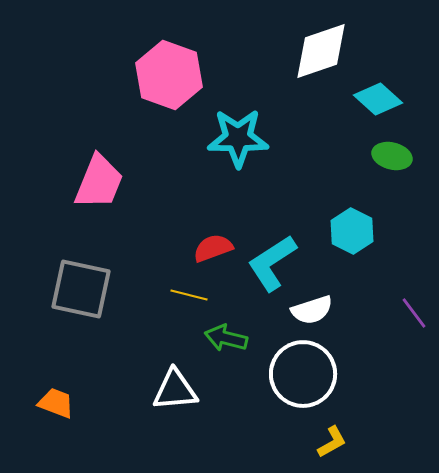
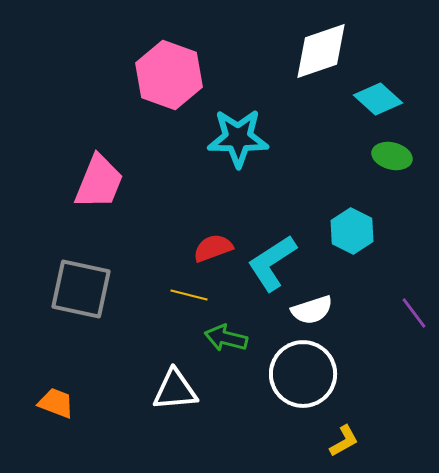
yellow L-shape: moved 12 px right, 1 px up
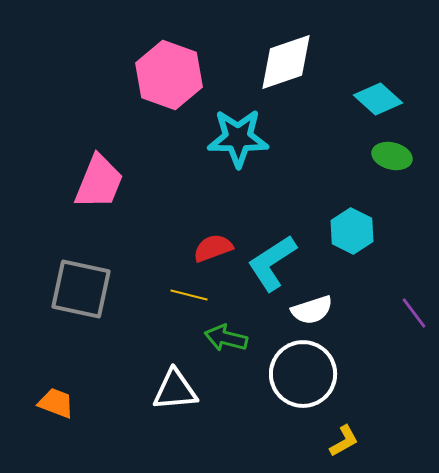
white diamond: moved 35 px left, 11 px down
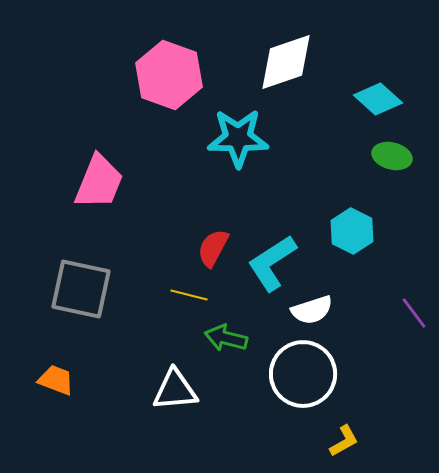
red semicircle: rotated 42 degrees counterclockwise
orange trapezoid: moved 23 px up
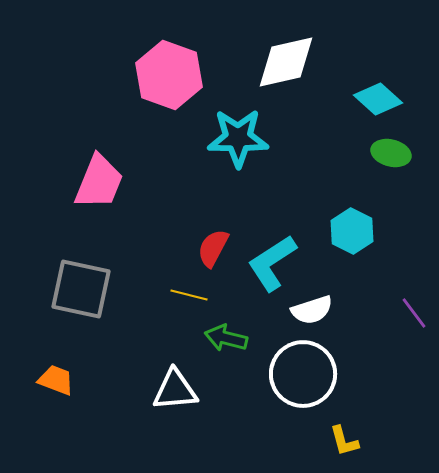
white diamond: rotated 6 degrees clockwise
green ellipse: moved 1 px left, 3 px up
yellow L-shape: rotated 104 degrees clockwise
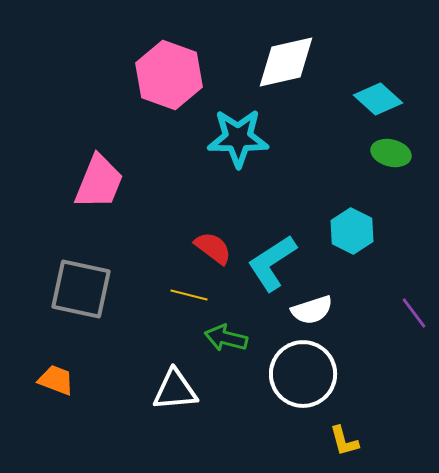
red semicircle: rotated 99 degrees clockwise
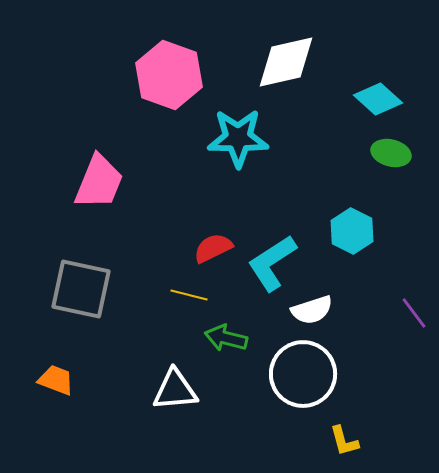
red semicircle: rotated 63 degrees counterclockwise
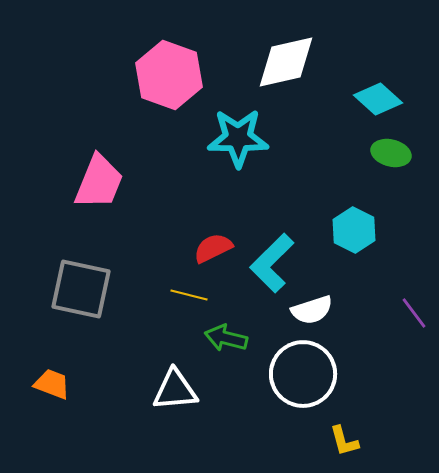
cyan hexagon: moved 2 px right, 1 px up
cyan L-shape: rotated 12 degrees counterclockwise
orange trapezoid: moved 4 px left, 4 px down
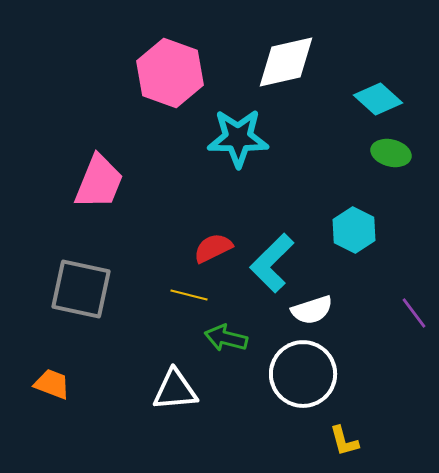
pink hexagon: moved 1 px right, 2 px up
